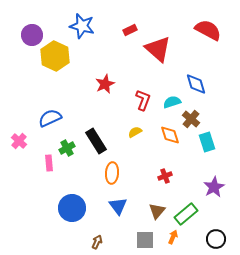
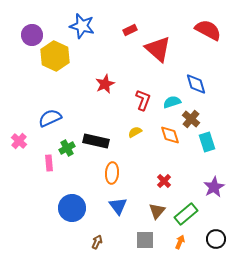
black rectangle: rotated 45 degrees counterclockwise
red cross: moved 1 px left, 5 px down; rotated 24 degrees counterclockwise
orange arrow: moved 7 px right, 5 px down
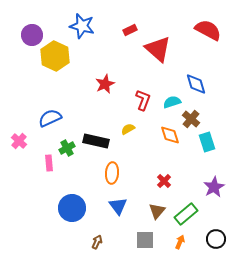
yellow semicircle: moved 7 px left, 3 px up
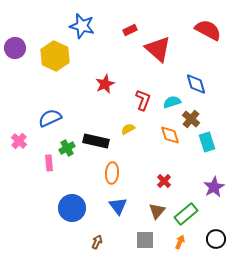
purple circle: moved 17 px left, 13 px down
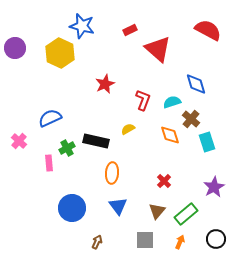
yellow hexagon: moved 5 px right, 3 px up
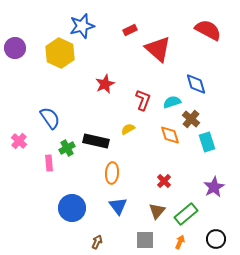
blue star: rotated 30 degrees counterclockwise
blue semicircle: rotated 80 degrees clockwise
